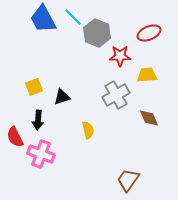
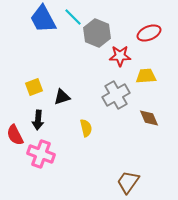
yellow trapezoid: moved 1 px left, 1 px down
yellow semicircle: moved 2 px left, 2 px up
red semicircle: moved 2 px up
brown trapezoid: moved 2 px down
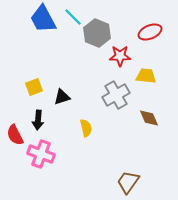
red ellipse: moved 1 px right, 1 px up
yellow trapezoid: rotated 10 degrees clockwise
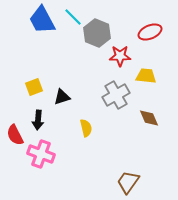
blue trapezoid: moved 1 px left, 1 px down
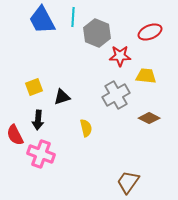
cyan line: rotated 48 degrees clockwise
brown diamond: rotated 40 degrees counterclockwise
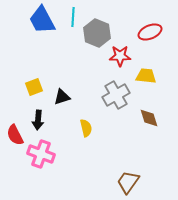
brown diamond: rotated 45 degrees clockwise
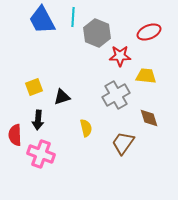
red ellipse: moved 1 px left
red semicircle: rotated 25 degrees clockwise
brown trapezoid: moved 5 px left, 39 px up
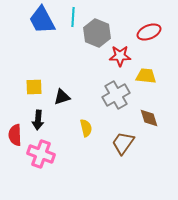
yellow square: rotated 18 degrees clockwise
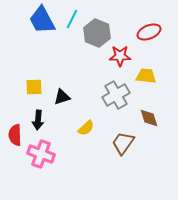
cyan line: moved 1 px left, 2 px down; rotated 24 degrees clockwise
yellow semicircle: rotated 60 degrees clockwise
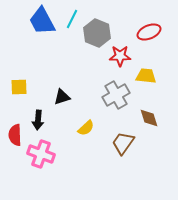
blue trapezoid: moved 1 px down
yellow square: moved 15 px left
